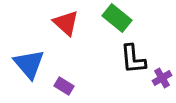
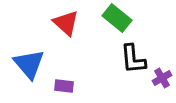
purple rectangle: rotated 24 degrees counterclockwise
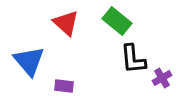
green rectangle: moved 3 px down
blue triangle: moved 3 px up
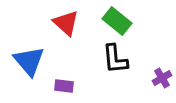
black L-shape: moved 18 px left
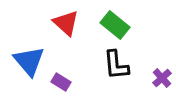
green rectangle: moved 2 px left, 4 px down
black L-shape: moved 1 px right, 6 px down
purple cross: rotated 12 degrees counterclockwise
purple rectangle: moved 3 px left, 4 px up; rotated 24 degrees clockwise
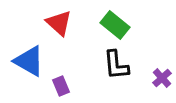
red triangle: moved 7 px left
blue triangle: rotated 20 degrees counterclockwise
purple rectangle: moved 4 px down; rotated 36 degrees clockwise
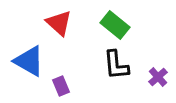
purple cross: moved 4 px left, 1 px up
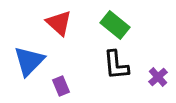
blue triangle: rotated 44 degrees clockwise
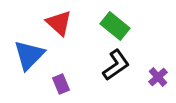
green rectangle: moved 1 px down
blue triangle: moved 6 px up
black L-shape: rotated 120 degrees counterclockwise
purple rectangle: moved 2 px up
